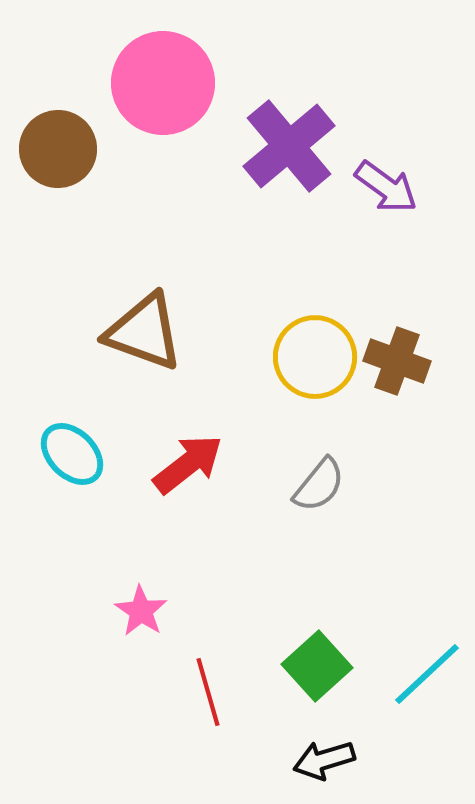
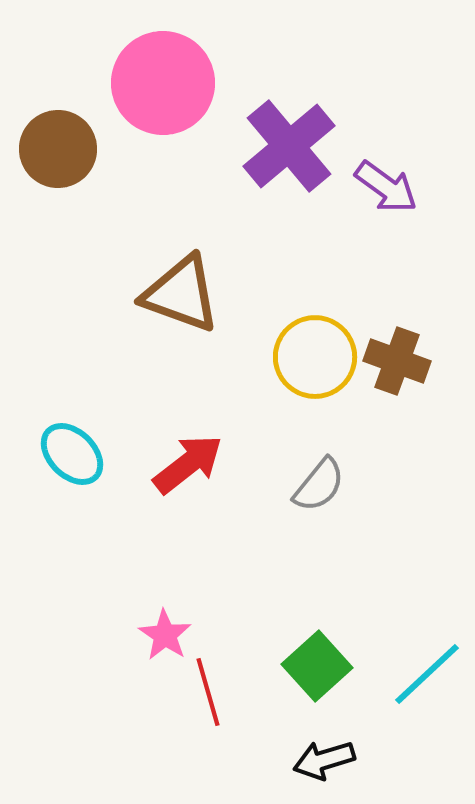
brown triangle: moved 37 px right, 38 px up
pink star: moved 24 px right, 24 px down
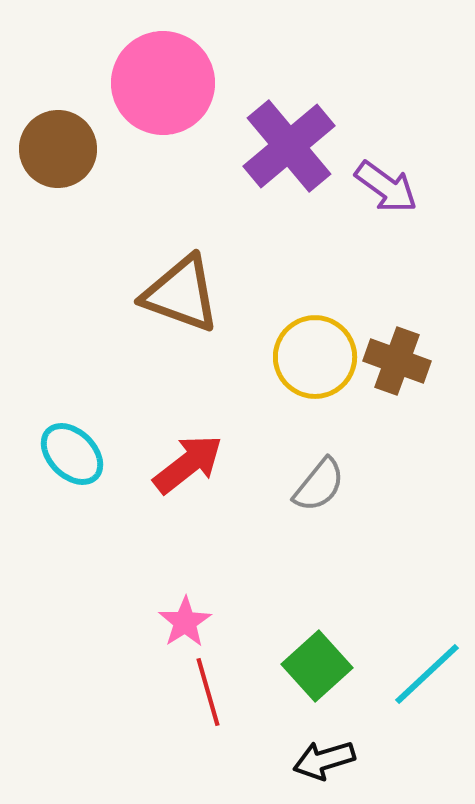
pink star: moved 20 px right, 13 px up; rotated 6 degrees clockwise
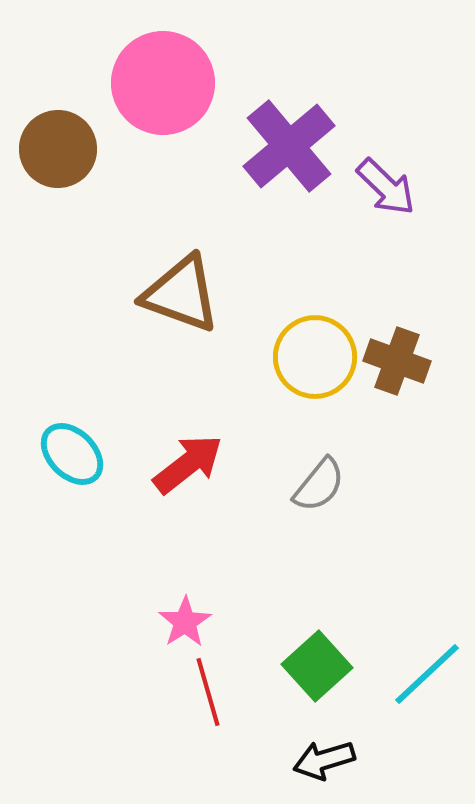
purple arrow: rotated 8 degrees clockwise
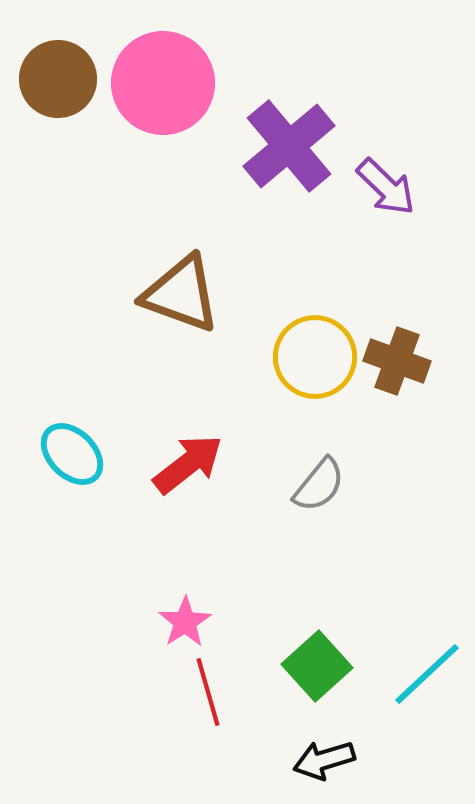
brown circle: moved 70 px up
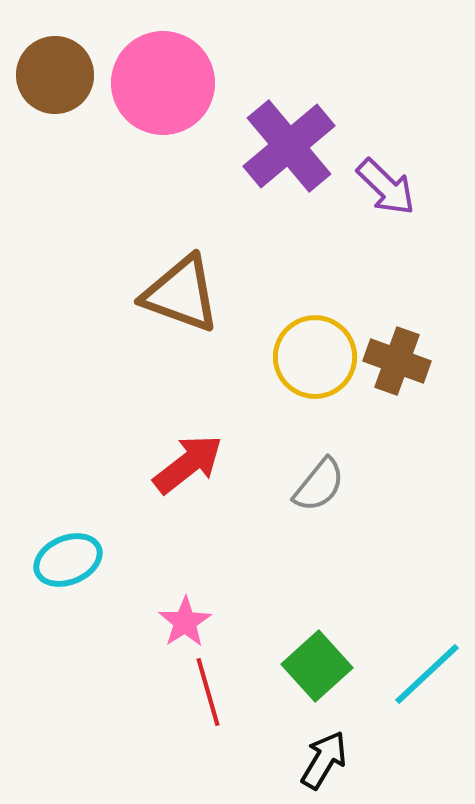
brown circle: moved 3 px left, 4 px up
cyan ellipse: moved 4 px left, 106 px down; rotated 68 degrees counterclockwise
black arrow: rotated 138 degrees clockwise
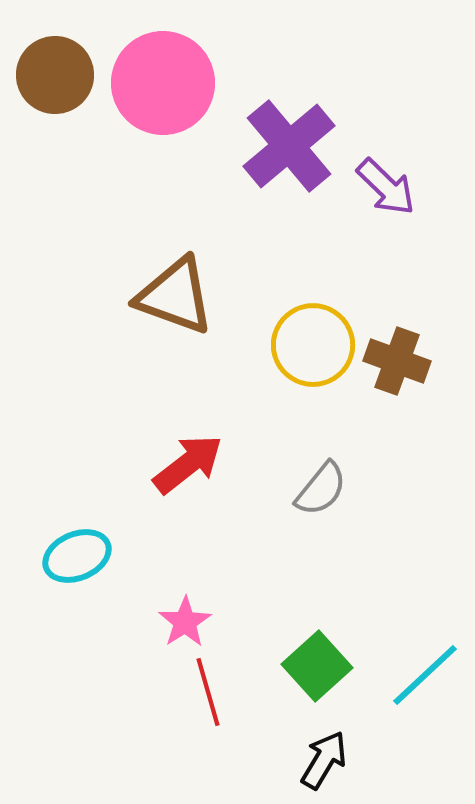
brown triangle: moved 6 px left, 2 px down
yellow circle: moved 2 px left, 12 px up
gray semicircle: moved 2 px right, 4 px down
cyan ellipse: moved 9 px right, 4 px up
cyan line: moved 2 px left, 1 px down
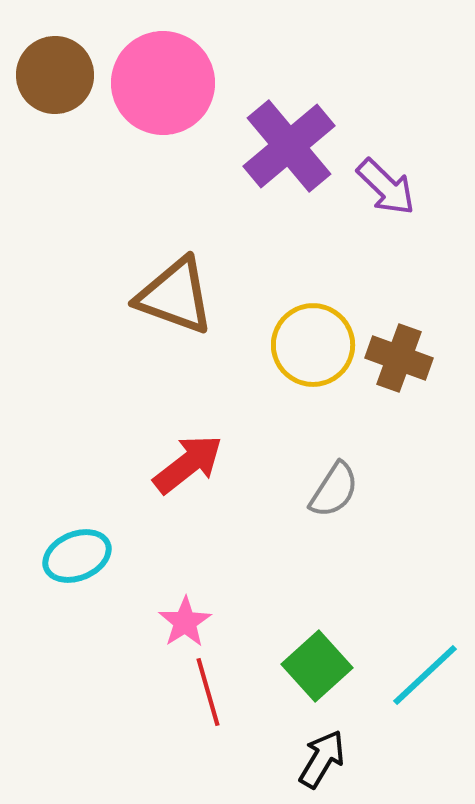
brown cross: moved 2 px right, 3 px up
gray semicircle: moved 13 px right, 1 px down; rotated 6 degrees counterclockwise
black arrow: moved 2 px left, 1 px up
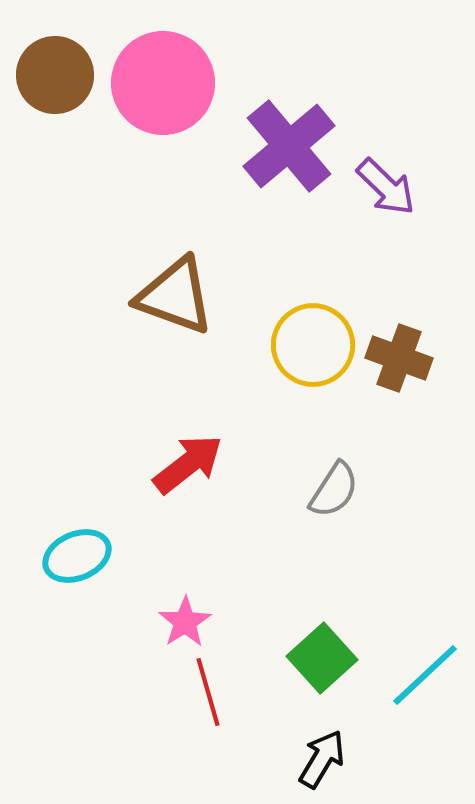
green square: moved 5 px right, 8 px up
